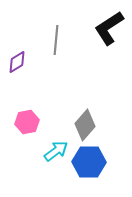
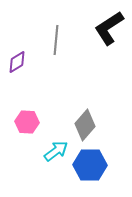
pink hexagon: rotated 15 degrees clockwise
blue hexagon: moved 1 px right, 3 px down
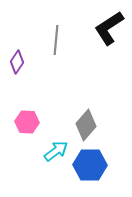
purple diamond: rotated 25 degrees counterclockwise
gray diamond: moved 1 px right
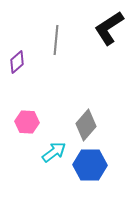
purple diamond: rotated 15 degrees clockwise
cyan arrow: moved 2 px left, 1 px down
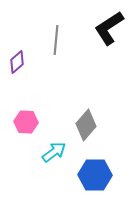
pink hexagon: moved 1 px left
blue hexagon: moved 5 px right, 10 px down
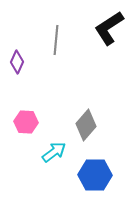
purple diamond: rotated 25 degrees counterclockwise
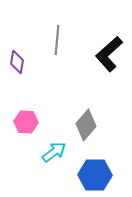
black L-shape: moved 26 px down; rotated 9 degrees counterclockwise
gray line: moved 1 px right
purple diamond: rotated 15 degrees counterclockwise
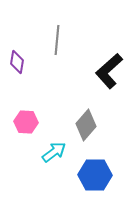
black L-shape: moved 17 px down
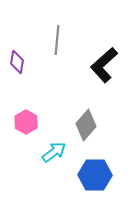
black L-shape: moved 5 px left, 6 px up
pink hexagon: rotated 25 degrees clockwise
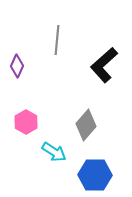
purple diamond: moved 4 px down; rotated 15 degrees clockwise
cyan arrow: rotated 70 degrees clockwise
